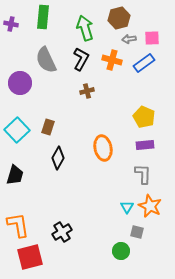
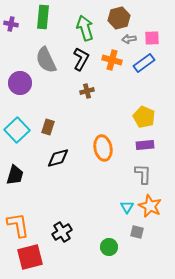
black diamond: rotated 45 degrees clockwise
green circle: moved 12 px left, 4 px up
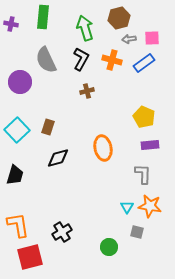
purple circle: moved 1 px up
purple rectangle: moved 5 px right
orange star: rotated 15 degrees counterclockwise
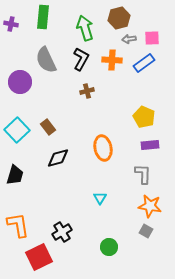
orange cross: rotated 12 degrees counterclockwise
brown rectangle: rotated 56 degrees counterclockwise
cyan triangle: moved 27 px left, 9 px up
gray square: moved 9 px right, 1 px up; rotated 16 degrees clockwise
red square: moved 9 px right; rotated 12 degrees counterclockwise
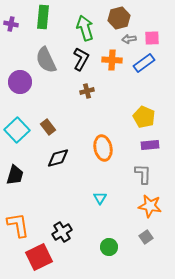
gray square: moved 6 px down; rotated 24 degrees clockwise
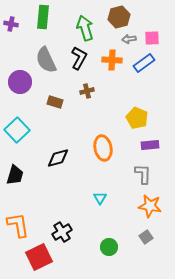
brown hexagon: moved 1 px up
black L-shape: moved 2 px left, 1 px up
yellow pentagon: moved 7 px left, 1 px down
brown rectangle: moved 7 px right, 25 px up; rotated 35 degrees counterclockwise
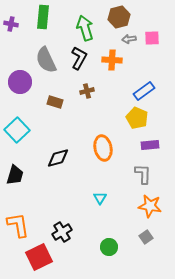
blue rectangle: moved 28 px down
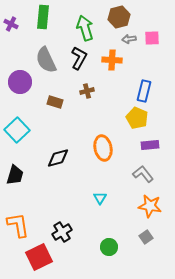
purple cross: rotated 16 degrees clockwise
blue rectangle: rotated 40 degrees counterclockwise
gray L-shape: rotated 40 degrees counterclockwise
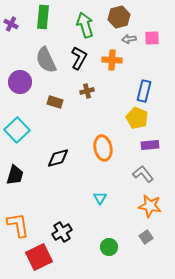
green arrow: moved 3 px up
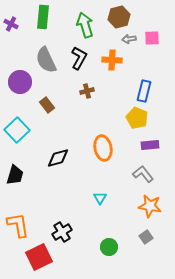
brown rectangle: moved 8 px left, 3 px down; rotated 35 degrees clockwise
